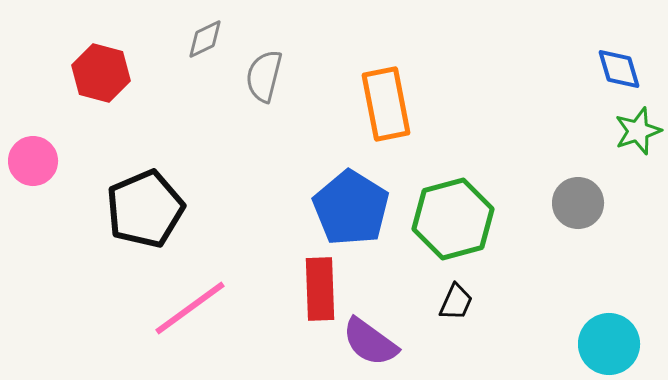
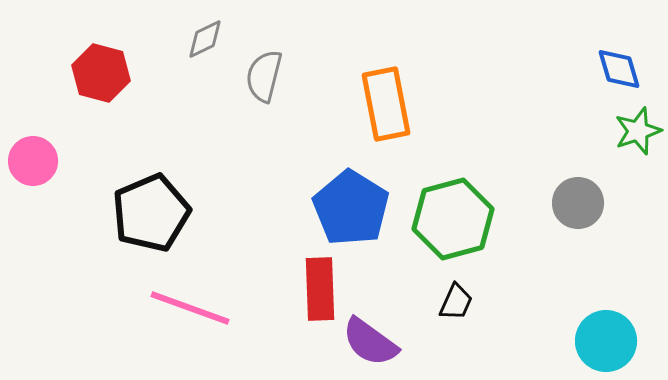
black pentagon: moved 6 px right, 4 px down
pink line: rotated 56 degrees clockwise
cyan circle: moved 3 px left, 3 px up
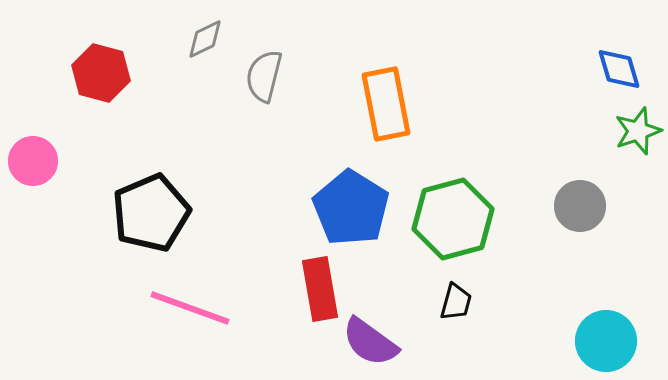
gray circle: moved 2 px right, 3 px down
red rectangle: rotated 8 degrees counterclockwise
black trapezoid: rotated 9 degrees counterclockwise
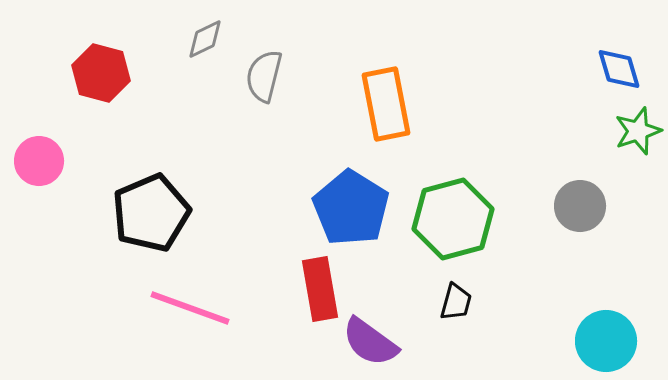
pink circle: moved 6 px right
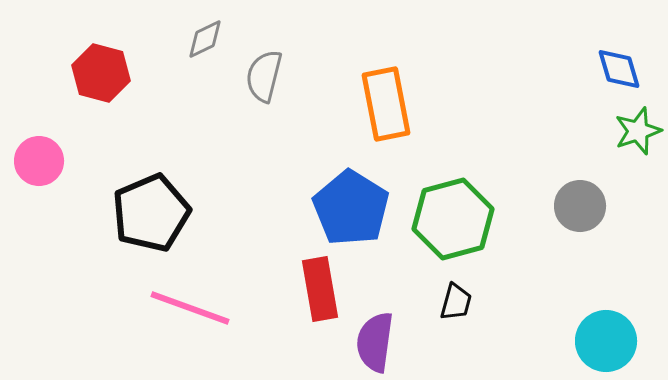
purple semicircle: moved 5 px right; rotated 62 degrees clockwise
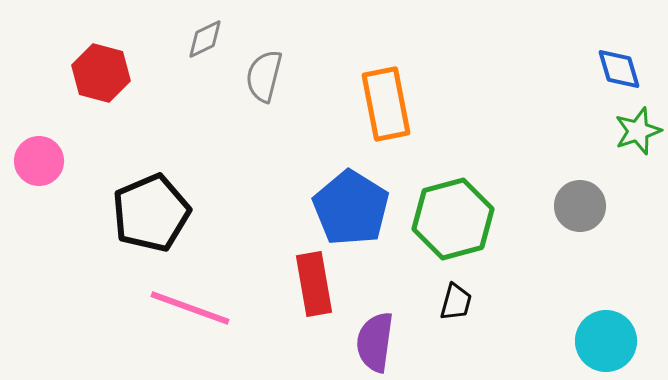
red rectangle: moved 6 px left, 5 px up
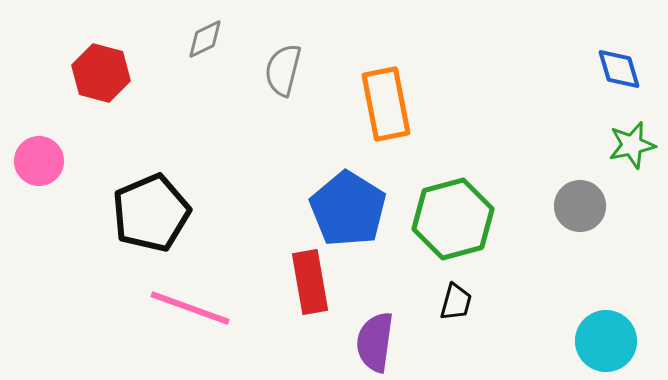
gray semicircle: moved 19 px right, 6 px up
green star: moved 6 px left, 14 px down; rotated 6 degrees clockwise
blue pentagon: moved 3 px left, 1 px down
red rectangle: moved 4 px left, 2 px up
